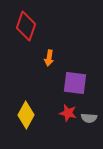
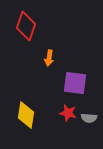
yellow diamond: rotated 20 degrees counterclockwise
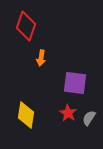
orange arrow: moved 8 px left
red star: rotated 18 degrees clockwise
gray semicircle: rotated 119 degrees clockwise
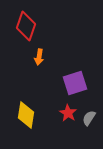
orange arrow: moved 2 px left, 1 px up
purple square: rotated 25 degrees counterclockwise
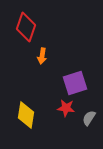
red diamond: moved 1 px down
orange arrow: moved 3 px right, 1 px up
red star: moved 2 px left, 5 px up; rotated 24 degrees counterclockwise
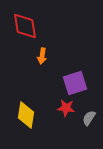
red diamond: moved 1 px left, 1 px up; rotated 28 degrees counterclockwise
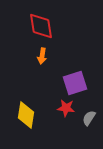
red diamond: moved 16 px right
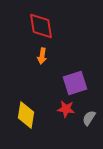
red star: moved 1 px down
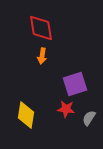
red diamond: moved 2 px down
purple square: moved 1 px down
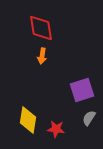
purple square: moved 7 px right, 6 px down
red star: moved 10 px left, 20 px down
yellow diamond: moved 2 px right, 5 px down
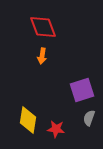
red diamond: moved 2 px right, 1 px up; rotated 12 degrees counterclockwise
gray semicircle: rotated 14 degrees counterclockwise
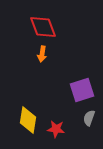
orange arrow: moved 2 px up
